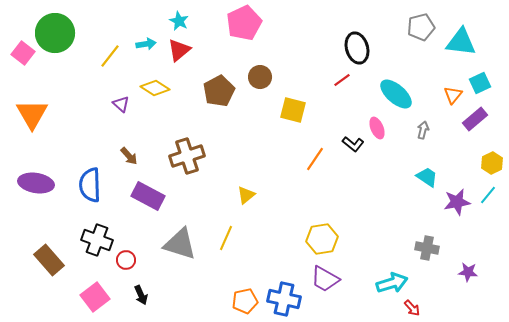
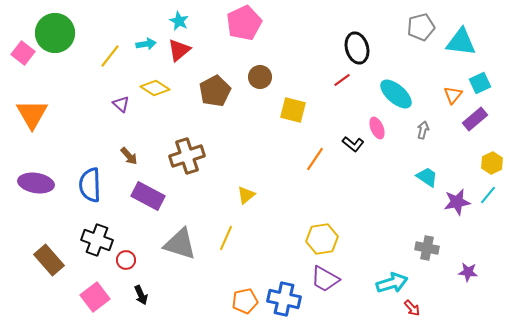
brown pentagon at (219, 91): moved 4 px left
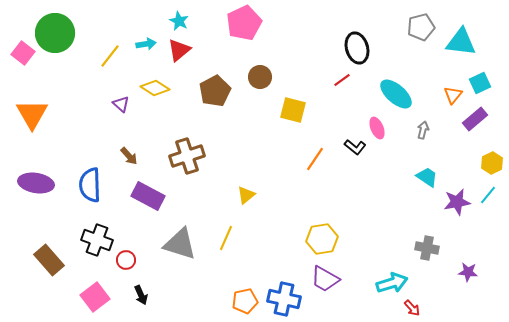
black L-shape at (353, 144): moved 2 px right, 3 px down
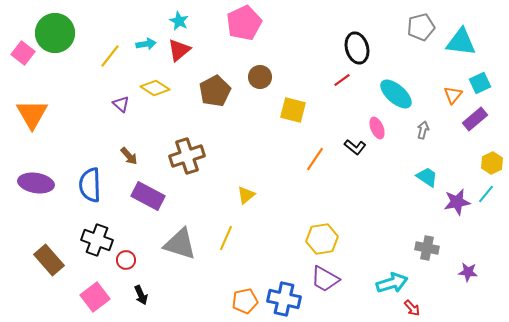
cyan line at (488, 195): moved 2 px left, 1 px up
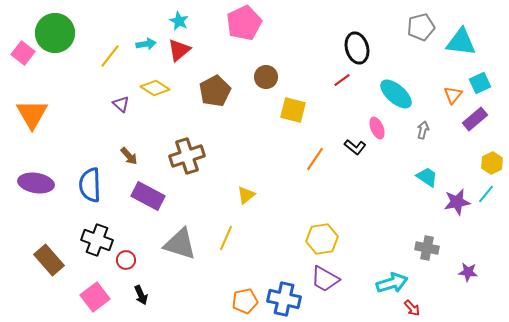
brown circle at (260, 77): moved 6 px right
